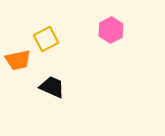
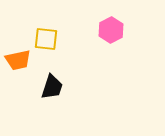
yellow square: rotated 35 degrees clockwise
black trapezoid: rotated 84 degrees clockwise
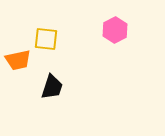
pink hexagon: moved 4 px right
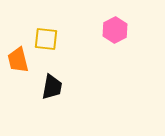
orange trapezoid: rotated 88 degrees clockwise
black trapezoid: rotated 8 degrees counterclockwise
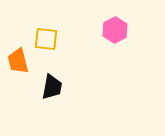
orange trapezoid: moved 1 px down
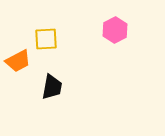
yellow square: rotated 10 degrees counterclockwise
orange trapezoid: rotated 104 degrees counterclockwise
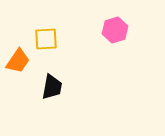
pink hexagon: rotated 10 degrees clockwise
orange trapezoid: rotated 28 degrees counterclockwise
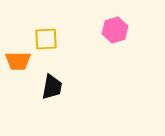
orange trapezoid: rotated 56 degrees clockwise
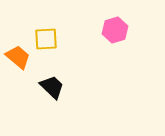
orange trapezoid: moved 4 px up; rotated 140 degrees counterclockwise
black trapezoid: rotated 56 degrees counterclockwise
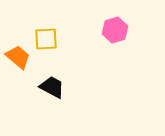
black trapezoid: rotated 16 degrees counterclockwise
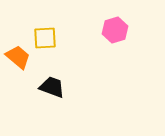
yellow square: moved 1 px left, 1 px up
black trapezoid: rotated 8 degrees counterclockwise
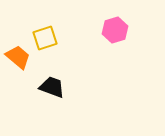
yellow square: rotated 15 degrees counterclockwise
